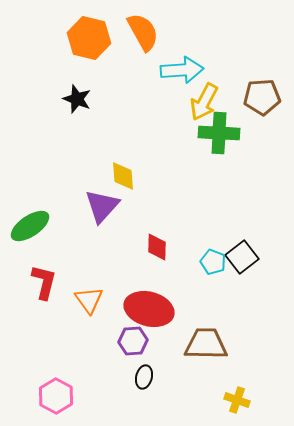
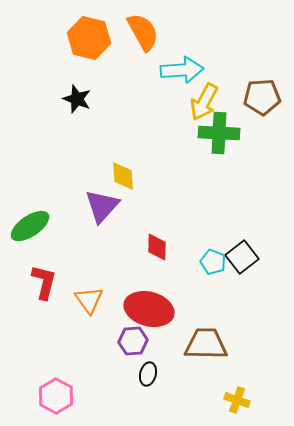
black ellipse: moved 4 px right, 3 px up
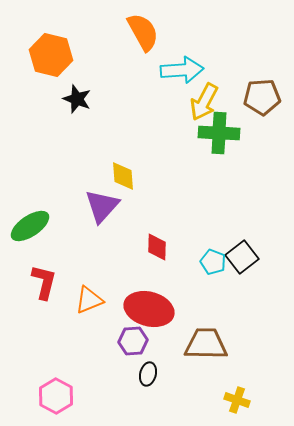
orange hexagon: moved 38 px left, 17 px down
orange triangle: rotated 44 degrees clockwise
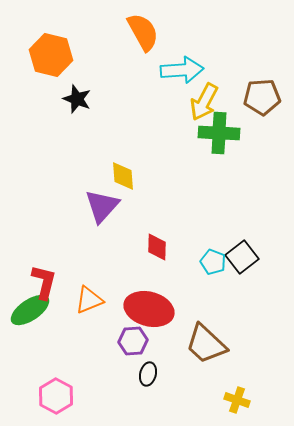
green ellipse: moved 84 px down
brown trapezoid: rotated 138 degrees counterclockwise
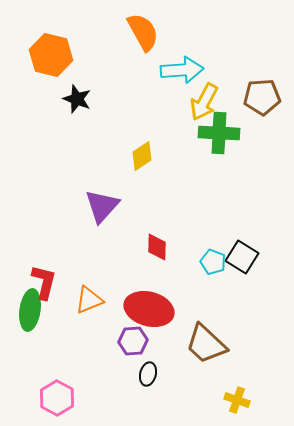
yellow diamond: moved 19 px right, 20 px up; rotated 60 degrees clockwise
black square: rotated 20 degrees counterclockwise
green ellipse: rotated 48 degrees counterclockwise
pink hexagon: moved 1 px right, 2 px down
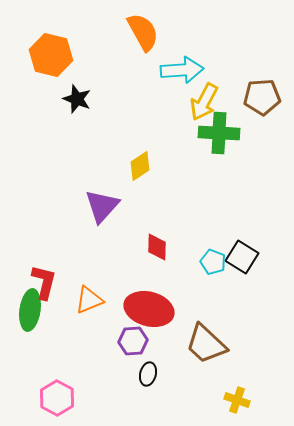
yellow diamond: moved 2 px left, 10 px down
